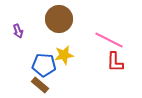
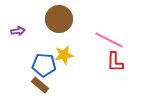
purple arrow: rotated 80 degrees counterclockwise
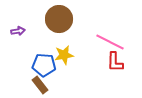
pink line: moved 1 px right, 2 px down
brown rectangle: rotated 12 degrees clockwise
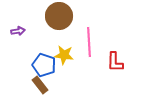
brown circle: moved 3 px up
pink line: moved 21 px left; rotated 60 degrees clockwise
yellow star: rotated 18 degrees clockwise
blue pentagon: rotated 15 degrees clockwise
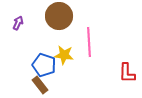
purple arrow: moved 8 px up; rotated 56 degrees counterclockwise
red L-shape: moved 12 px right, 11 px down
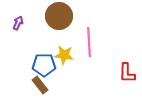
blue pentagon: rotated 20 degrees counterclockwise
